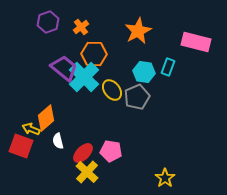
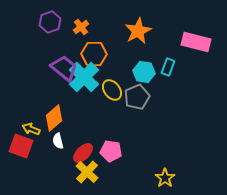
purple hexagon: moved 2 px right
orange diamond: moved 8 px right
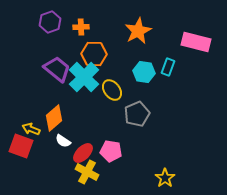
orange cross: rotated 35 degrees clockwise
purple trapezoid: moved 7 px left, 1 px down
gray pentagon: moved 17 px down
white semicircle: moved 5 px right; rotated 42 degrees counterclockwise
yellow cross: rotated 15 degrees counterclockwise
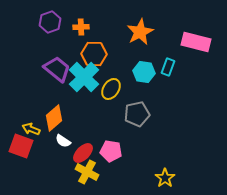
orange star: moved 2 px right, 1 px down
yellow ellipse: moved 1 px left, 1 px up; rotated 70 degrees clockwise
gray pentagon: rotated 10 degrees clockwise
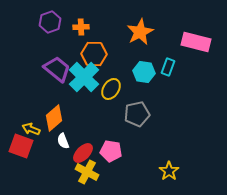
white semicircle: rotated 35 degrees clockwise
yellow star: moved 4 px right, 7 px up
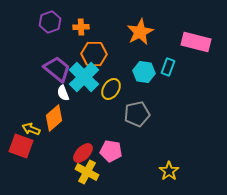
white semicircle: moved 48 px up
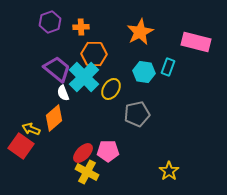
red square: rotated 15 degrees clockwise
pink pentagon: moved 3 px left; rotated 10 degrees counterclockwise
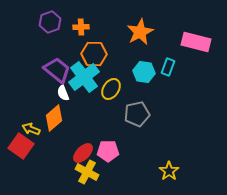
purple trapezoid: moved 1 px down
cyan cross: rotated 8 degrees clockwise
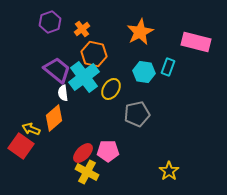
orange cross: moved 1 px right, 2 px down; rotated 35 degrees counterclockwise
orange hexagon: rotated 10 degrees clockwise
white semicircle: rotated 14 degrees clockwise
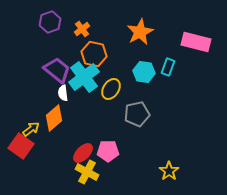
yellow arrow: rotated 120 degrees clockwise
